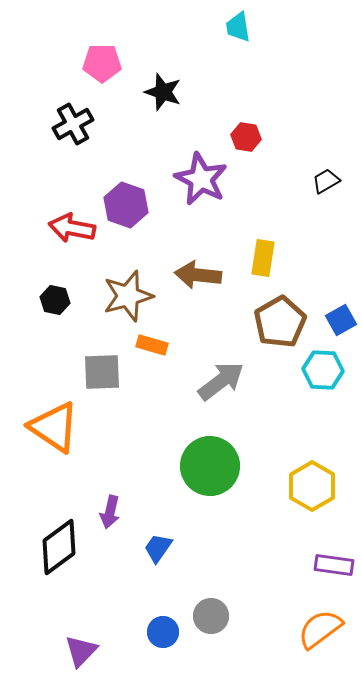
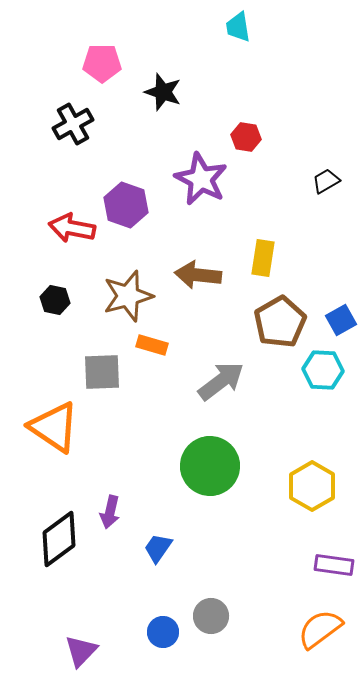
black diamond: moved 8 px up
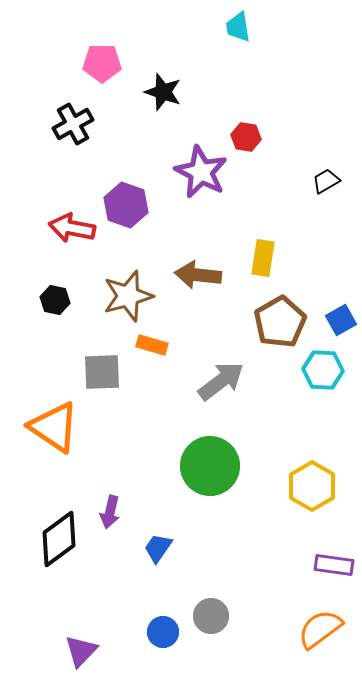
purple star: moved 7 px up
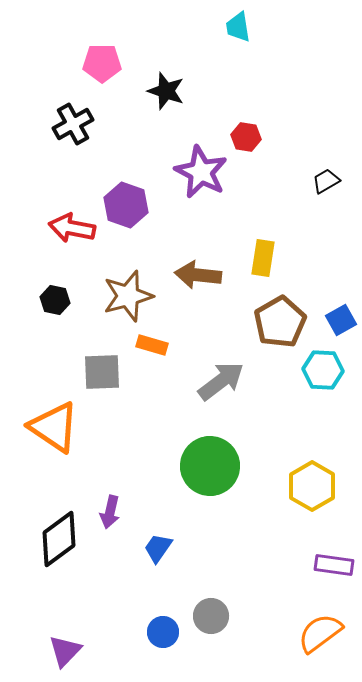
black star: moved 3 px right, 1 px up
orange semicircle: moved 4 px down
purple triangle: moved 16 px left
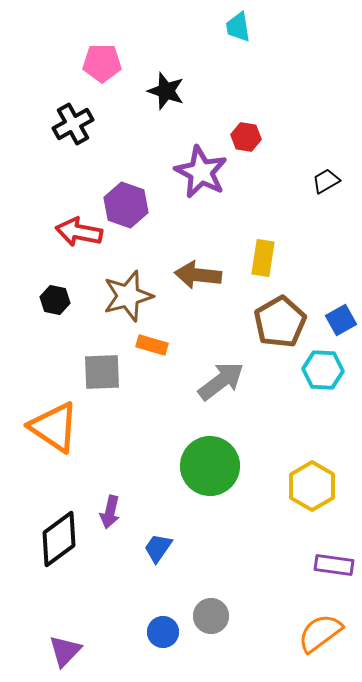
red arrow: moved 7 px right, 4 px down
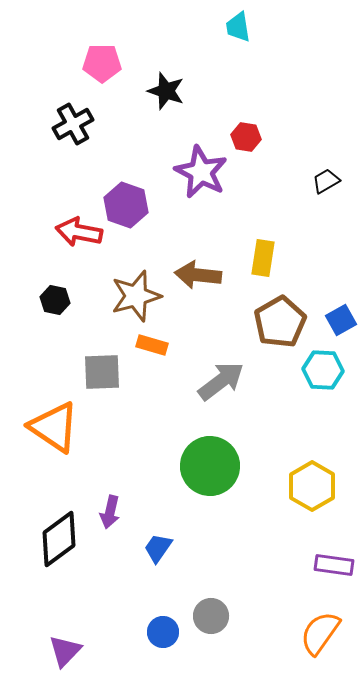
brown star: moved 8 px right
orange semicircle: rotated 18 degrees counterclockwise
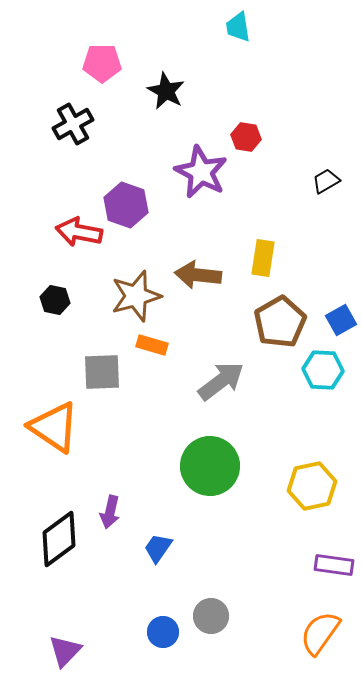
black star: rotated 9 degrees clockwise
yellow hexagon: rotated 18 degrees clockwise
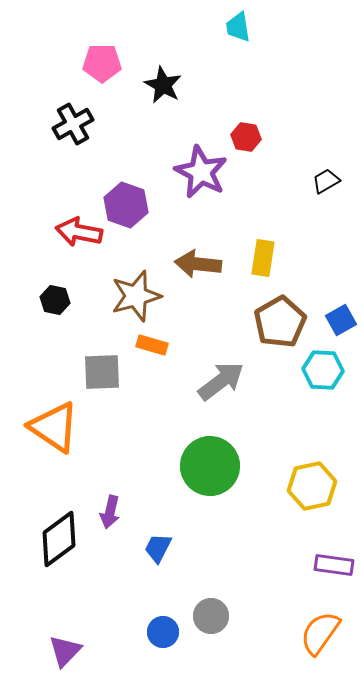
black star: moved 3 px left, 6 px up
brown arrow: moved 11 px up
blue trapezoid: rotated 8 degrees counterclockwise
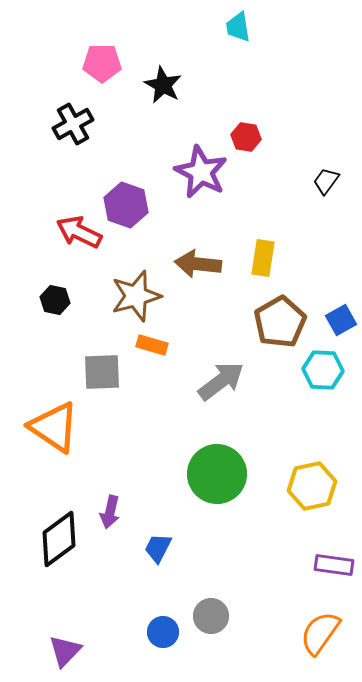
black trapezoid: rotated 24 degrees counterclockwise
red arrow: rotated 15 degrees clockwise
green circle: moved 7 px right, 8 px down
